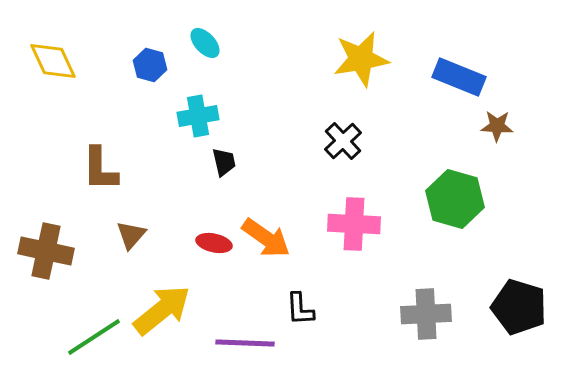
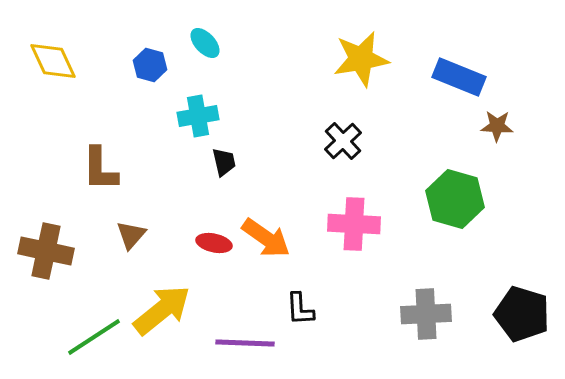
black pentagon: moved 3 px right, 7 px down
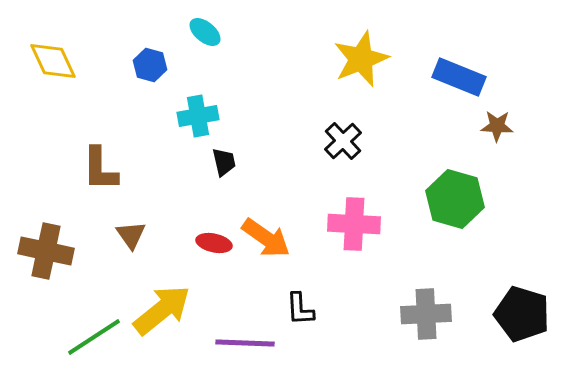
cyan ellipse: moved 11 px up; rotated 8 degrees counterclockwise
yellow star: rotated 12 degrees counterclockwise
brown triangle: rotated 16 degrees counterclockwise
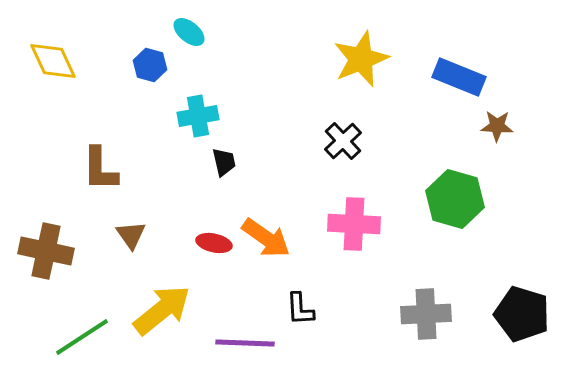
cyan ellipse: moved 16 px left
green line: moved 12 px left
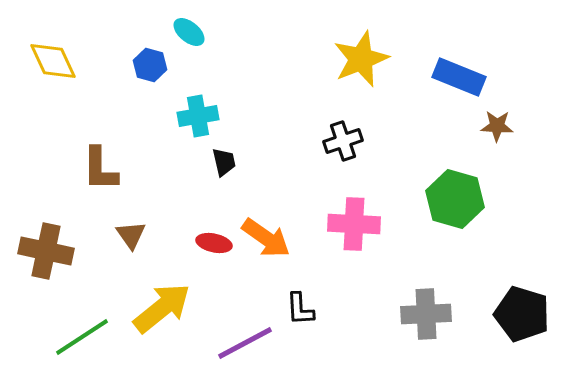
black cross: rotated 24 degrees clockwise
yellow arrow: moved 2 px up
purple line: rotated 30 degrees counterclockwise
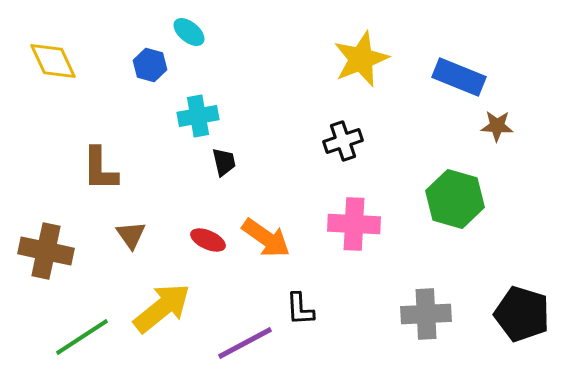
red ellipse: moved 6 px left, 3 px up; rotated 12 degrees clockwise
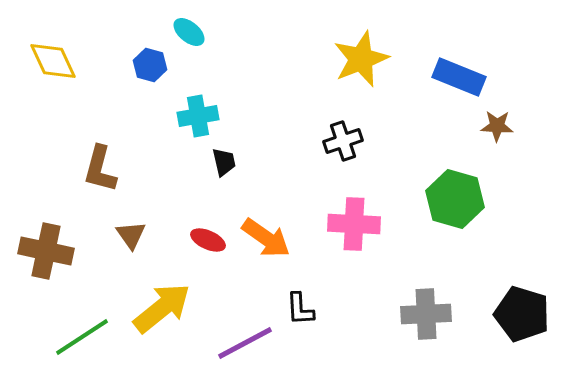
brown L-shape: rotated 15 degrees clockwise
